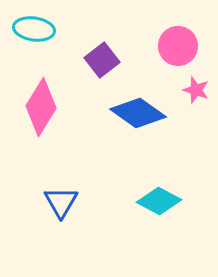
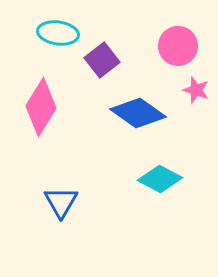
cyan ellipse: moved 24 px right, 4 px down
cyan diamond: moved 1 px right, 22 px up
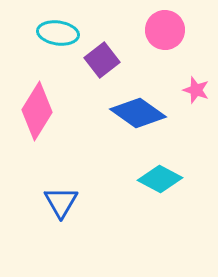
pink circle: moved 13 px left, 16 px up
pink diamond: moved 4 px left, 4 px down
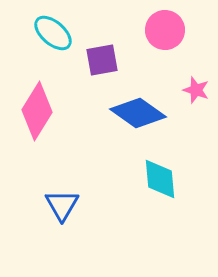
cyan ellipse: moved 5 px left; rotated 33 degrees clockwise
purple square: rotated 28 degrees clockwise
cyan diamond: rotated 57 degrees clockwise
blue triangle: moved 1 px right, 3 px down
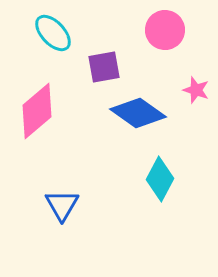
cyan ellipse: rotated 6 degrees clockwise
purple square: moved 2 px right, 7 px down
pink diamond: rotated 18 degrees clockwise
cyan diamond: rotated 33 degrees clockwise
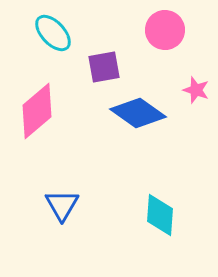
cyan diamond: moved 36 px down; rotated 24 degrees counterclockwise
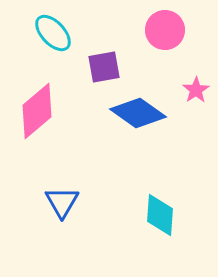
pink star: rotated 20 degrees clockwise
blue triangle: moved 3 px up
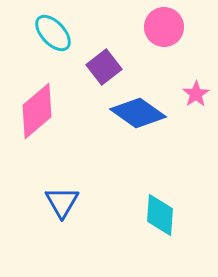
pink circle: moved 1 px left, 3 px up
purple square: rotated 28 degrees counterclockwise
pink star: moved 4 px down
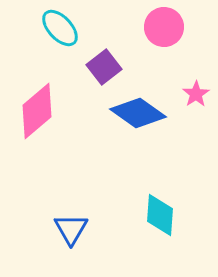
cyan ellipse: moved 7 px right, 5 px up
blue triangle: moved 9 px right, 27 px down
